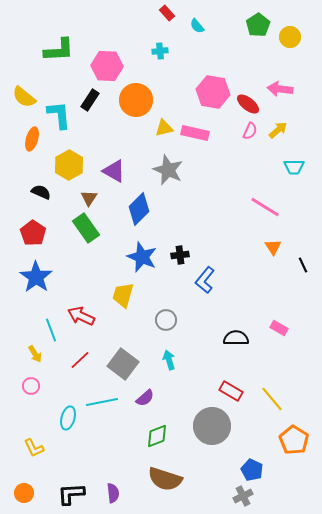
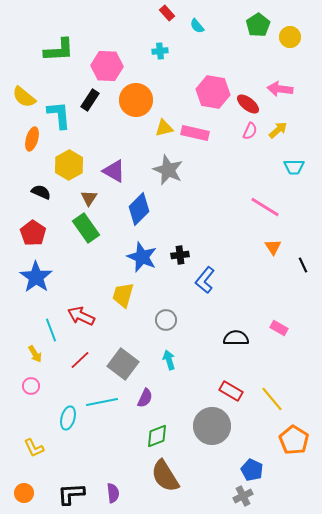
purple semicircle at (145, 398): rotated 24 degrees counterclockwise
brown semicircle at (165, 479): moved 3 px up; rotated 40 degrees clockwise
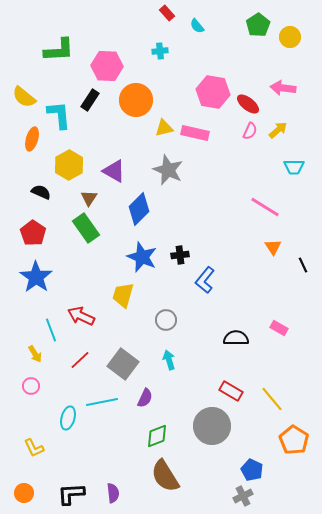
pink arrow at (280, 89): moved 3 px right, 1 px up
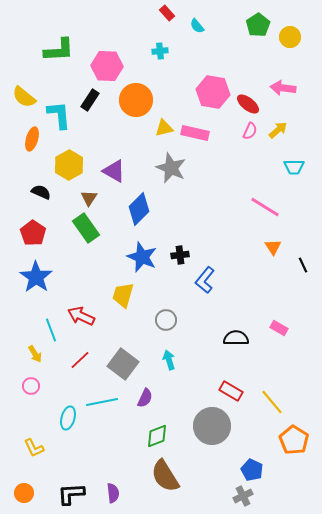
gray star at (168, 170): moved 3 px right, 2 px up
yellow line at (272, 399): moved 3 px down
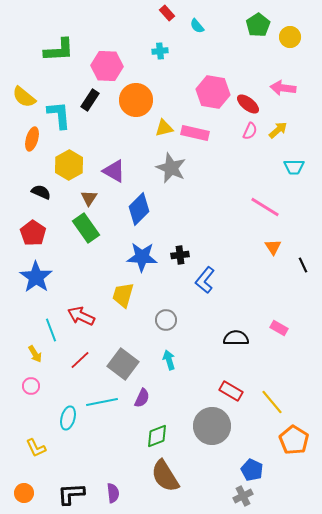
blue star at (142, 257): rotated 20 degrees counterclockwise
purple semicircle at (145, 398): moved 3 px left
yellow L-shape at (34, 448): moved 2 px right
